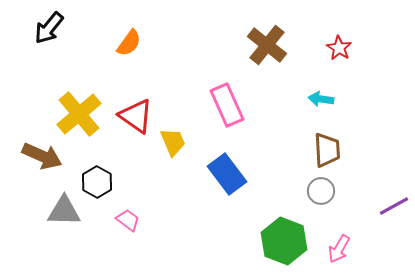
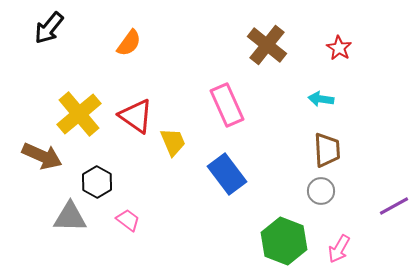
gray triangle: moved 6 px right, 6 px down
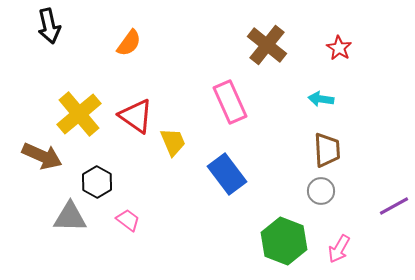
black arrow: moved 2 px up; rotated 52 degrees counterclockwise
pink rectangle: moved 3 px right, 3 px up
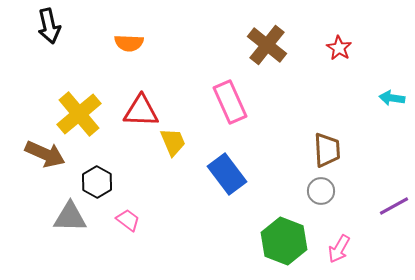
orange semicircle: rotated 56 degrees clockwise
cyan arrow: moved 71 px right, 1 px up
red triangle: moved 5 px right, 5 px up; rotated 33 degrees counterclockwise
brown arrow: moved 3 px right, 2 px up
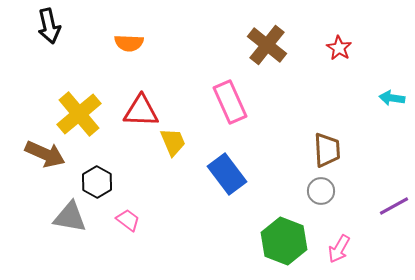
gray triangle: rotated 9 degrees clockwise
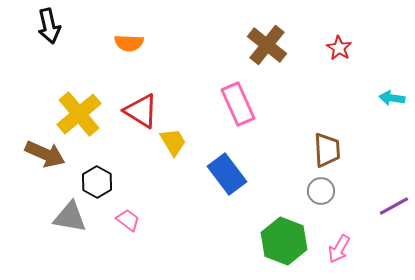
pink rectangle: moved 8 px right, 2 px down
red triangle: rotated 30 degrees clockwise
yellow trapezoid: rotated 8 degrees counterclockwise
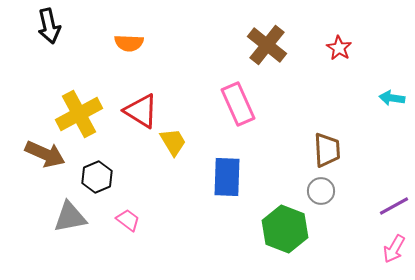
yellow cross: rotated 12 degrees clockwise
blue rectangle: moved 3 px down; rotated 39 degrees clockwise
black hexagon: moved 5 px up; rotated 8 degrees clockwise
gray triangle: rotated 21 degrees counterclockwise
green hexagon: moved 1 px right, 12 px up
pink arrow: moved 55 px right
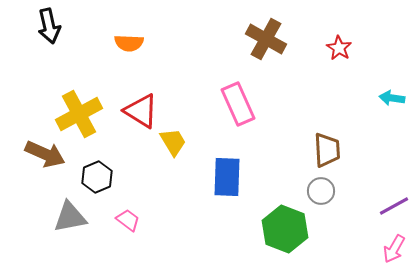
brown cross: moved 1 px left, 6 px up; rotated 9 degrees counterclockwise
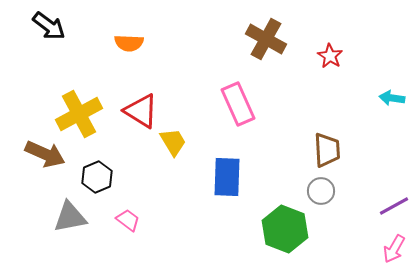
black arrow: rotated 40 degrees counterclockwise
red star: moved 9 px left, 8 px down
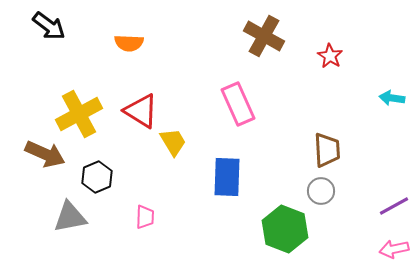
brown cross: moved 2 px left, 3 px up
pink trapezoid: moved 17 px right, 3 px up; rotated 55 degrees clockwise
pink arrow: rotated 48 degrees clockwise
